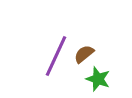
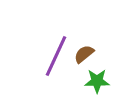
green star: moved 1 px left, 2 px down; rotated 20 degrees counterclockwise
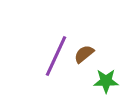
green star: moved 9 px right
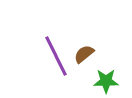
purple line: rotated 51 degrees counterclockwise
